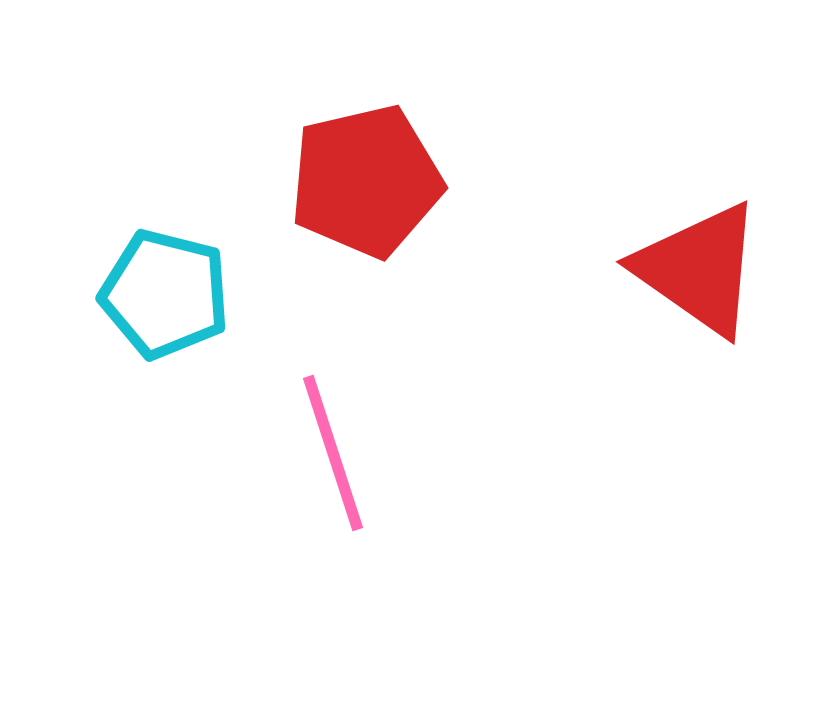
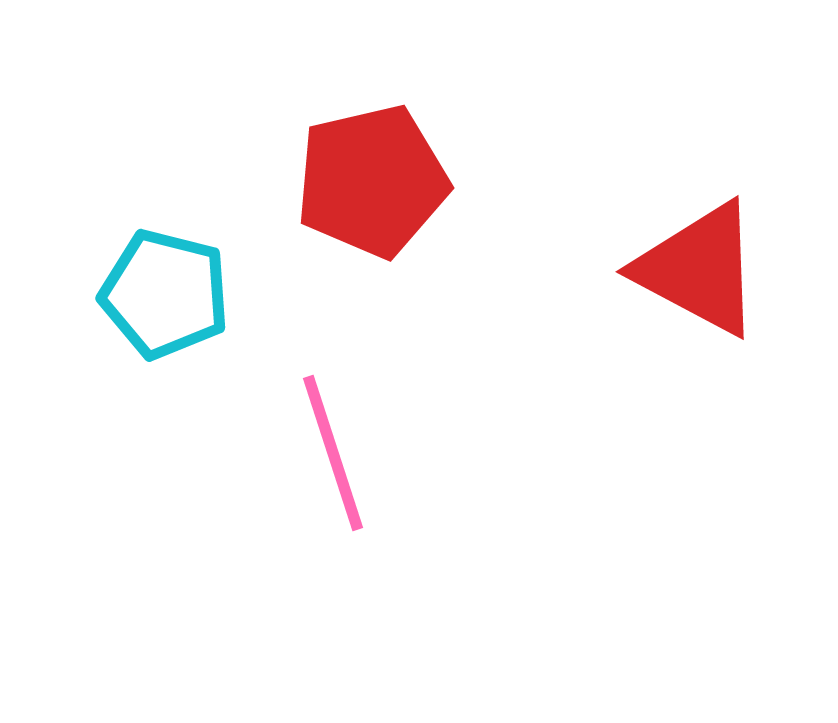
red pentagon: moved 6 px right
red triangle: rotated 7 degrees counterclockwise
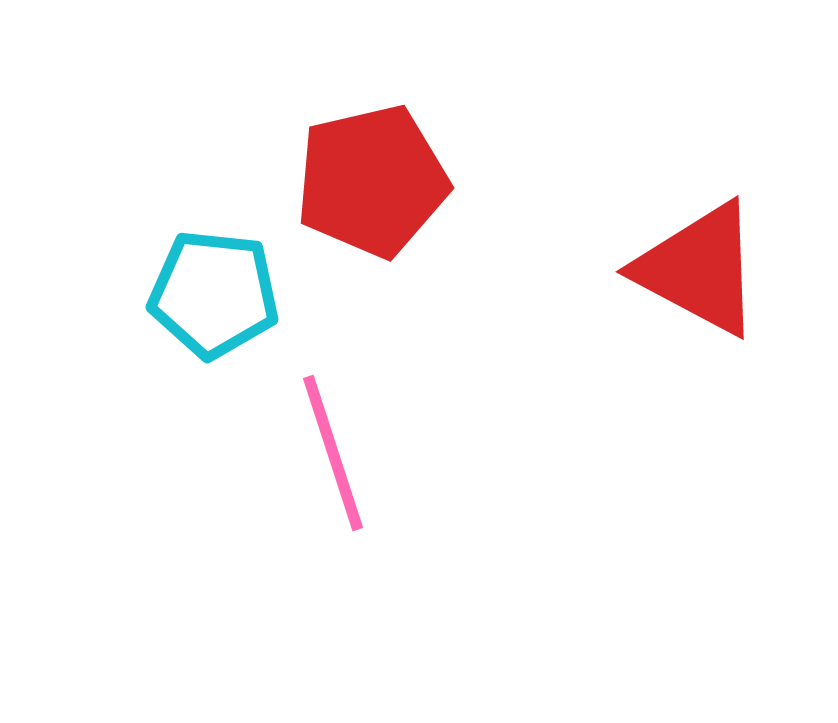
cyan pentagon: moved 49 px right; rotated 8 degrees counterclockwise
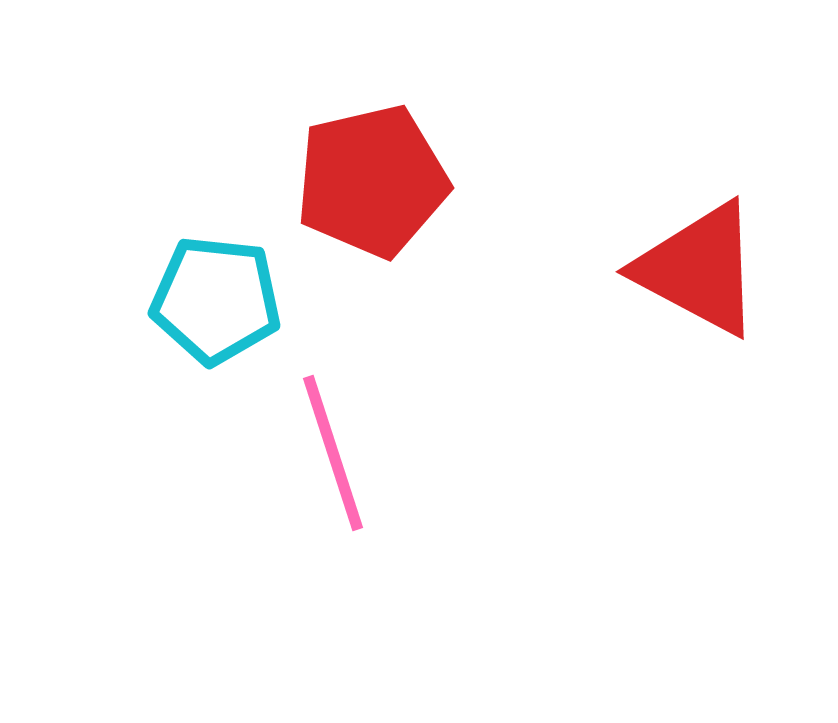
cyan pentagon: moved 2 px right, 6 px down
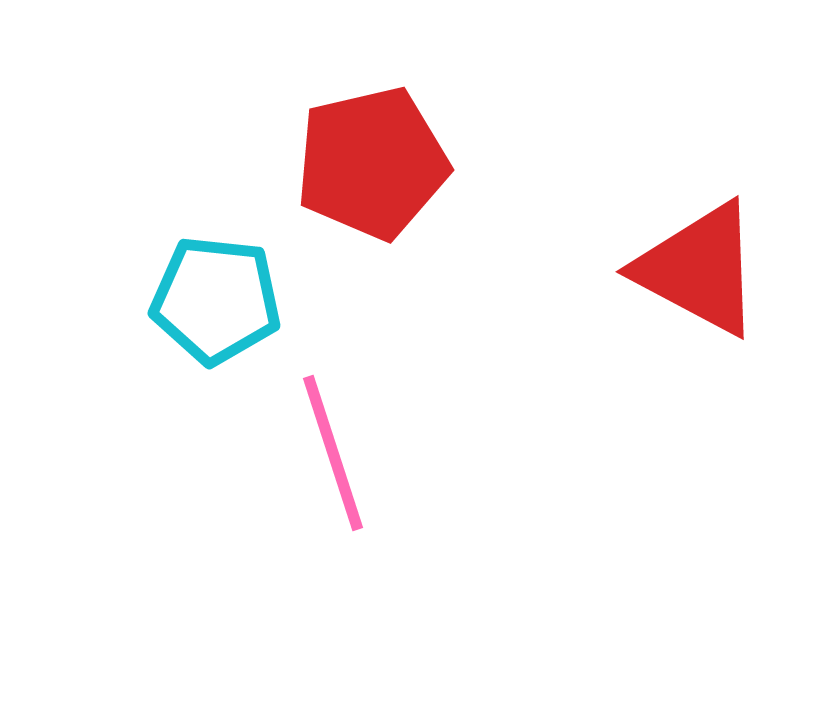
red pentagon: moved 18 px up
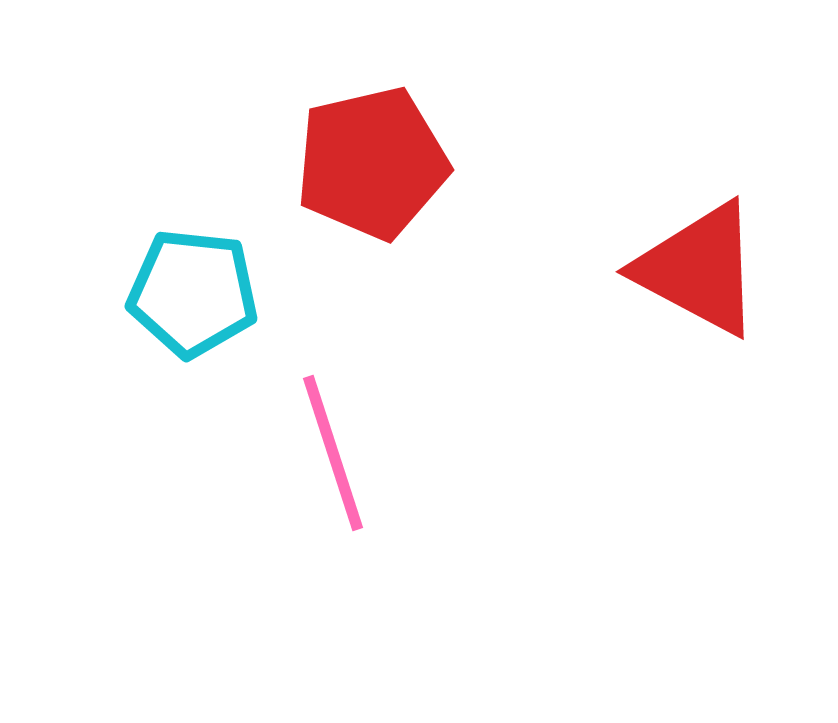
cyan pentagon: moved 23 px left, 7 px up
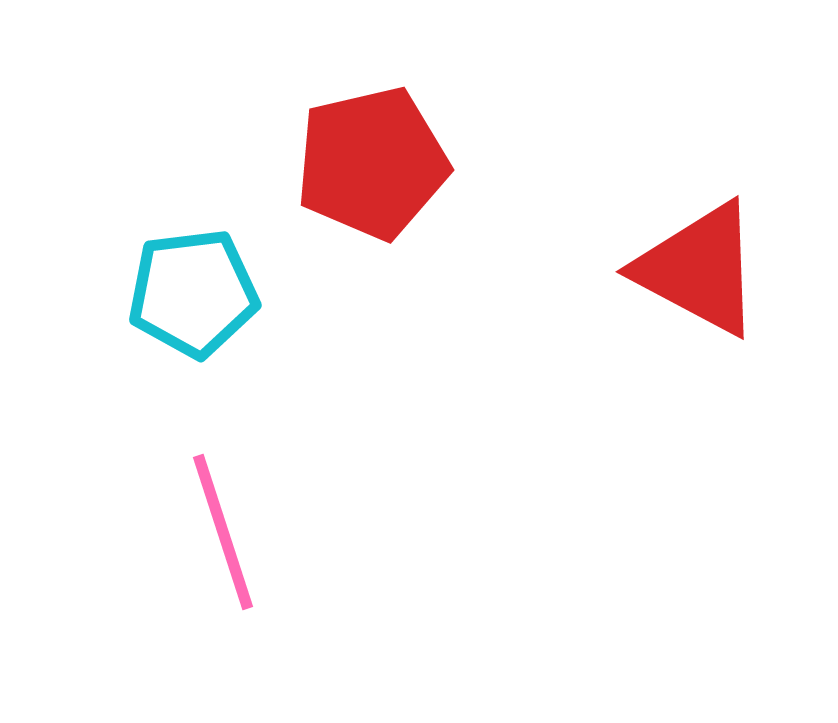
cyan pentagon: rotated 13 degrees counterclockwise
pink line: moved 110 px left, 79 px down
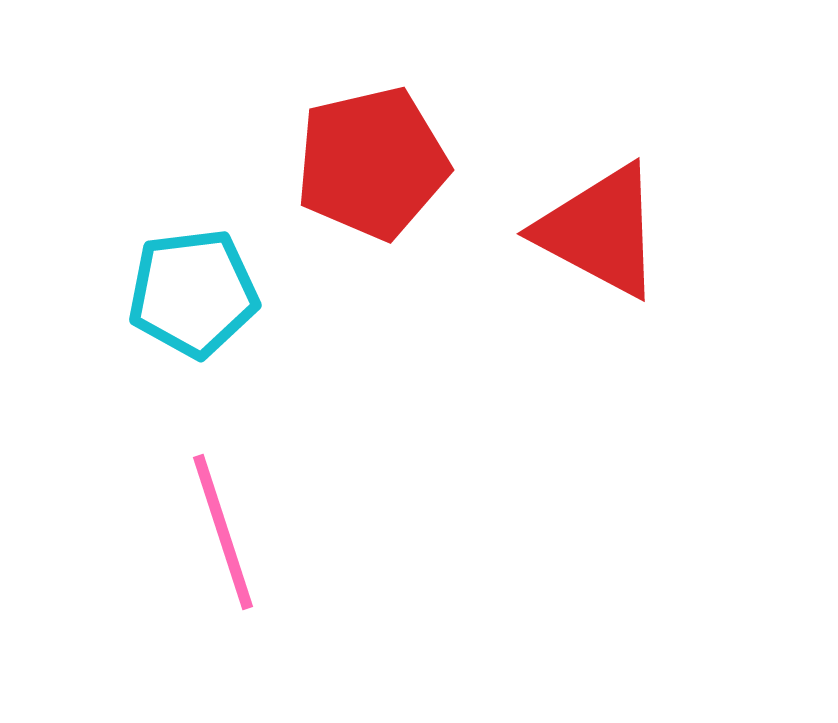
red triangle: moved 99 px left, 38 px up
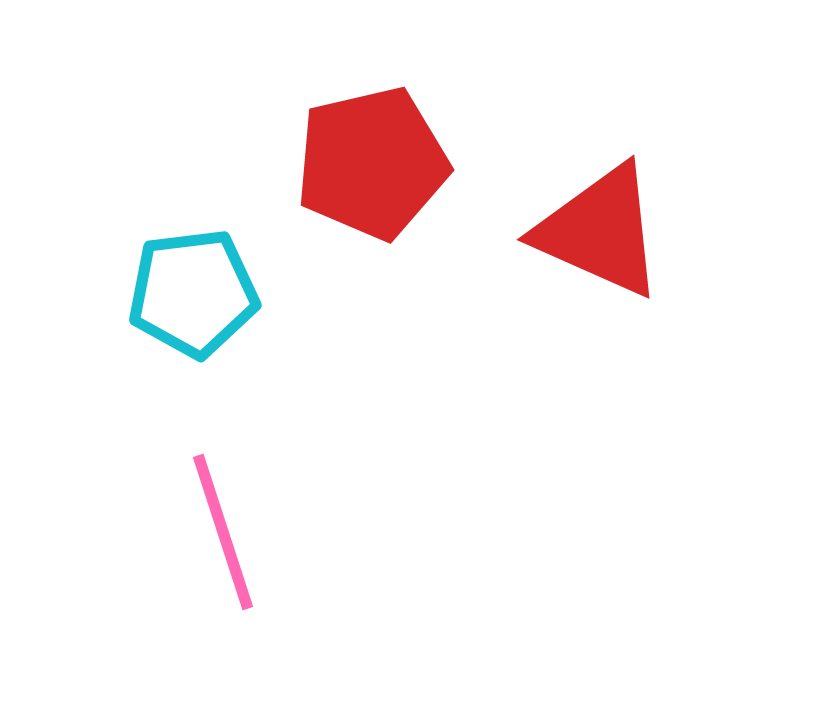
red triangle: rotated 4 degrees counterclockwise
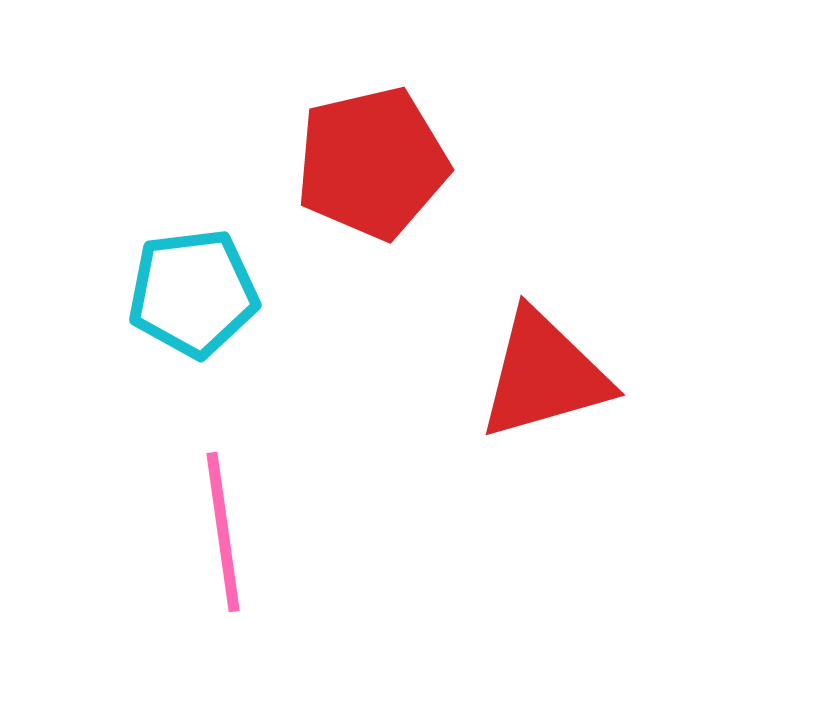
red triangle: moved 56 px left, 144 px down; rotated 40 degrees counterclockwise
pink line: rotated 10 degrees clockwise
